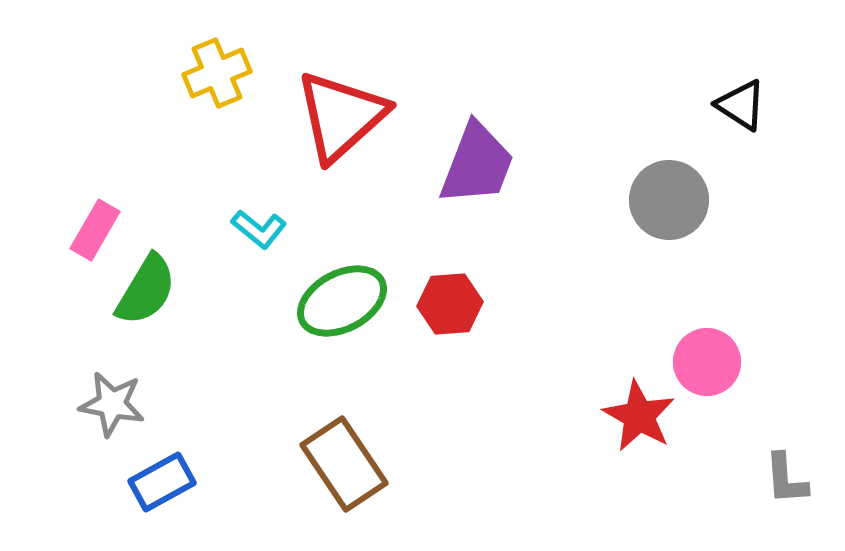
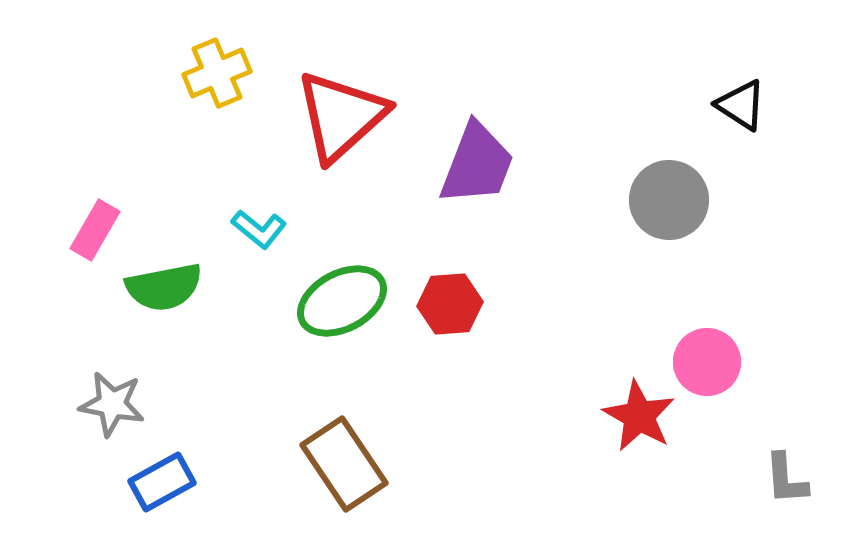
green semicircle: moved 18 px right, 3 px up; rotated 48 degrees clockwise
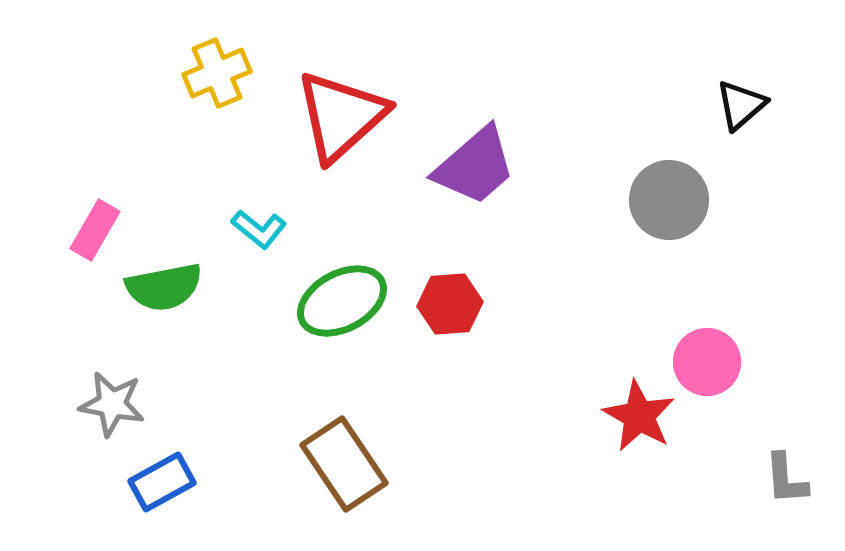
black triangle: rotated 46 degrees clockwise
purple trapezoid: moved 2 px left, 2 px down; rotated 28 degrees clockwise
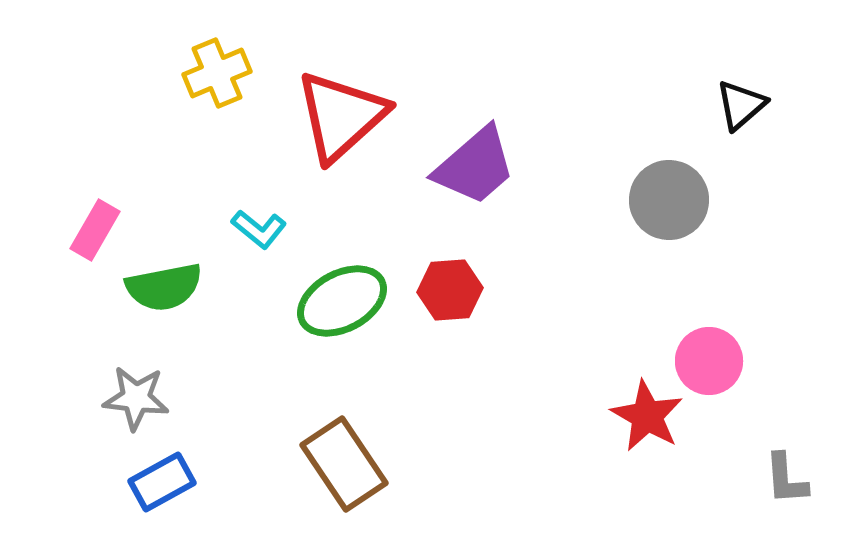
red hexagon: moved 14 px up
pink circle: moved 2 px right, 1 px up
gray star: moved 24 px right, 6 px up; rotated 4 degrees counterclockwise
red star: moved 8 px right
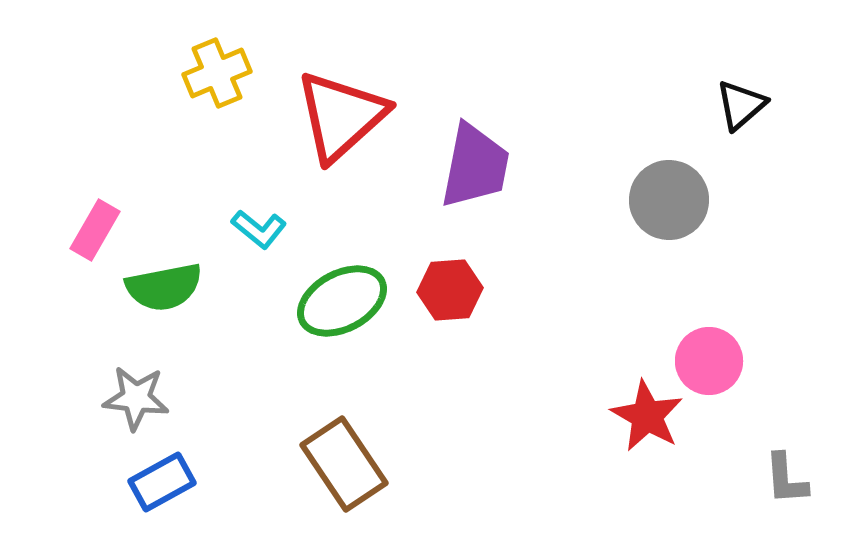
purple trapezoid: rotated 38 degrees counterclockwise
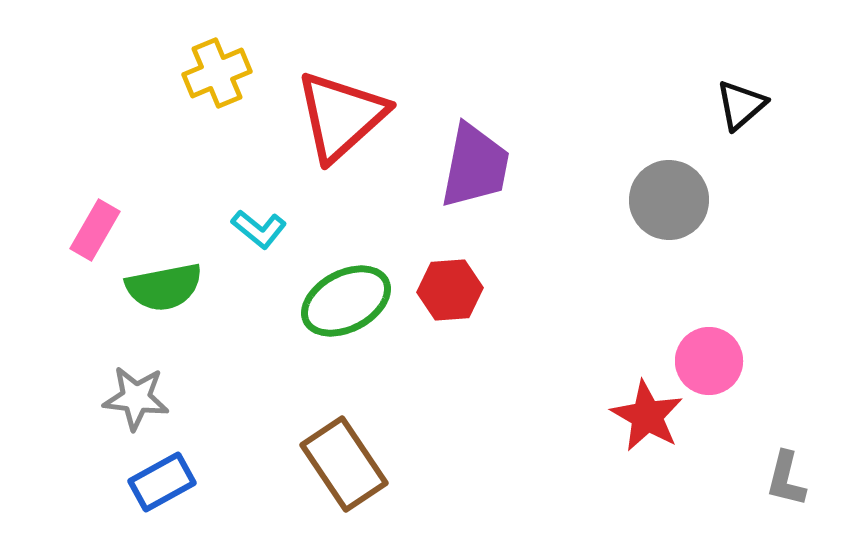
green ellipse: moved 4 px right
gray L-shape: rotated 18 degrees clockwise
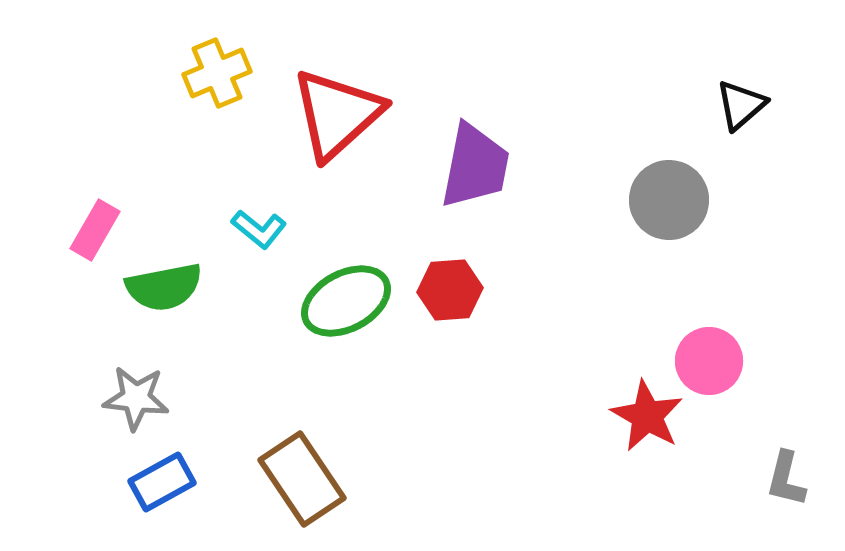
red triangle: moved 4 px left, 2 px up
brown rectangle: moved 42 px left, 15 px down
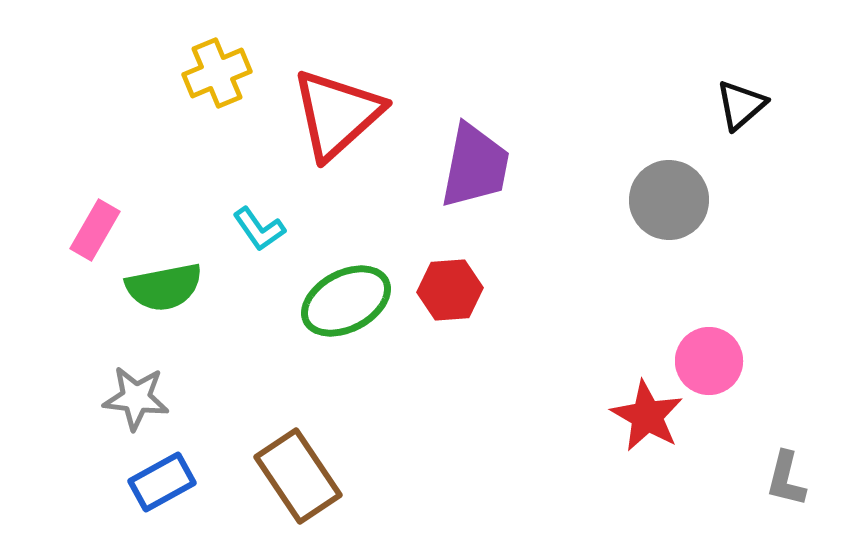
cyan L-shape: rotated 16 degrees clockwise
brown rectangle: moved 4 px left, 3 px up
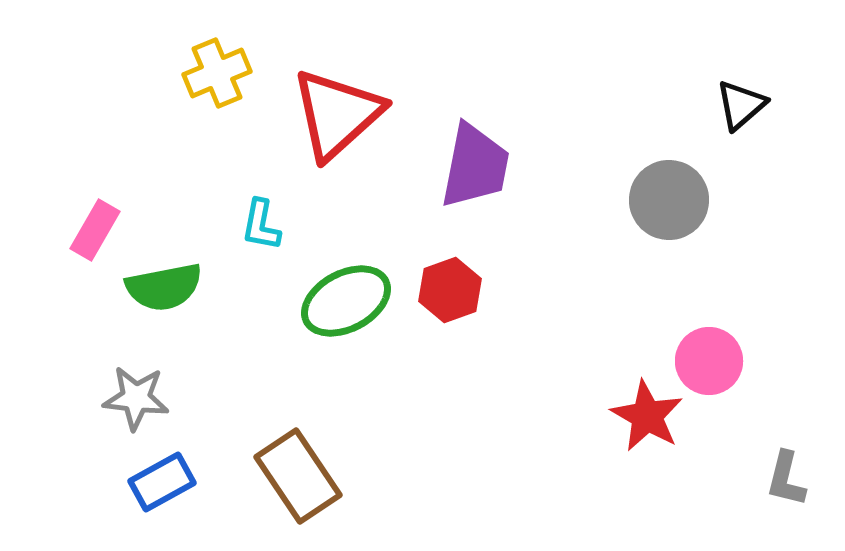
cyan L-shape: moved 2 px right, 4 px up; rotated 46 degrees clockwise
red hexagon: rotated 16 degrees counterclockwise
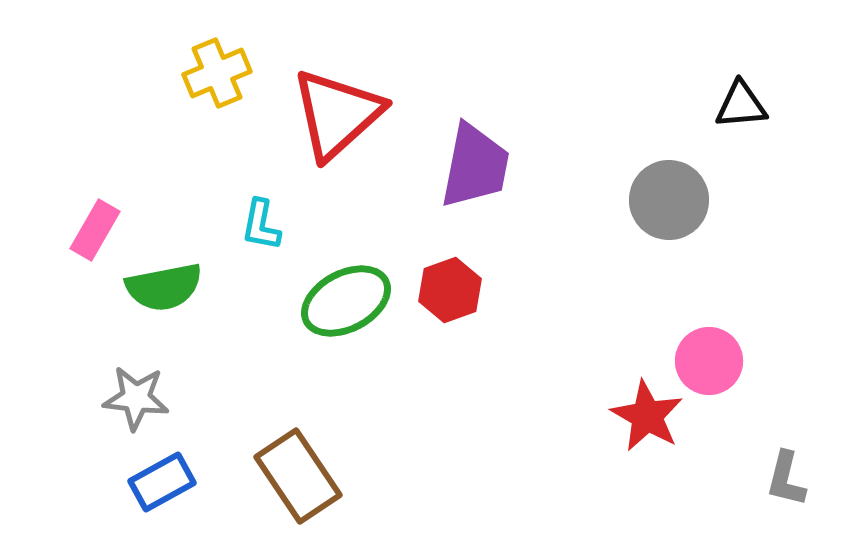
black triangle: rotated 36 degrees clockwise
